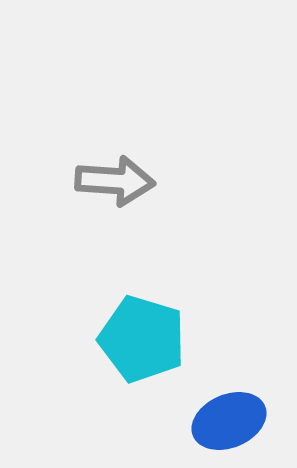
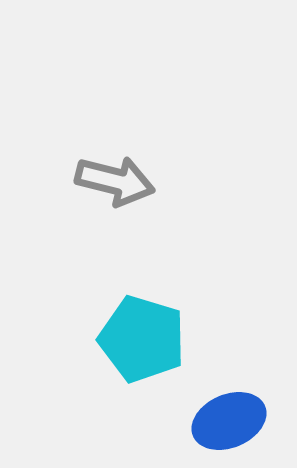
gray arrow: rotated 10 degrees clockwise
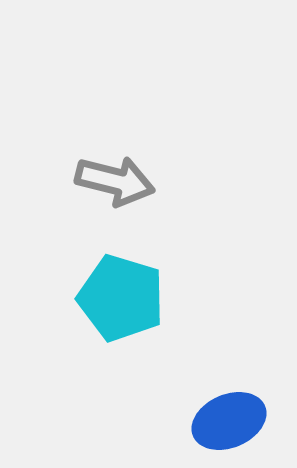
cyan pentagon: moved 21 px left, 41 px up
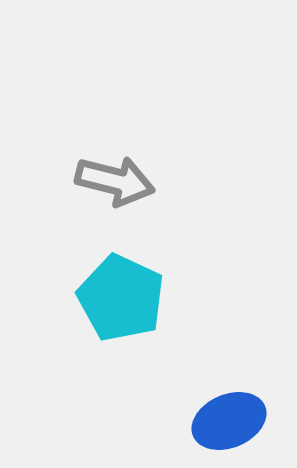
cyan pentagon: rotated 8 degrees clockwise
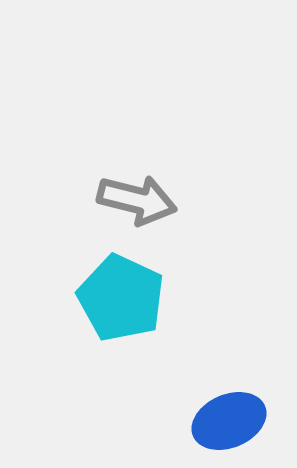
gray arrow: moved 22 px right, 19 px down
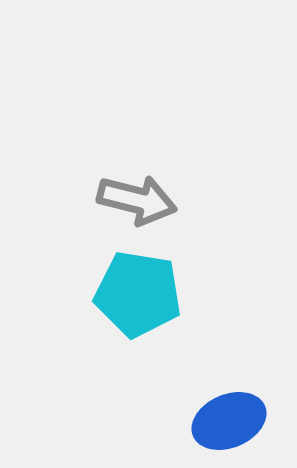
cyan pentagon: moved 17 px right, 4 px up; rotated 16 degrees counterclockwise
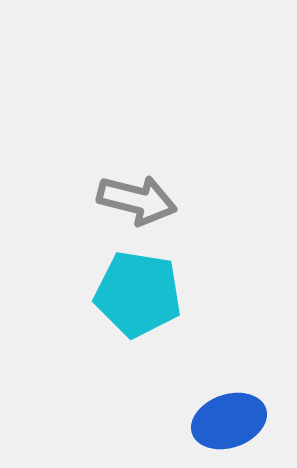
blue ellipse: rotated 4 degrees clockwise
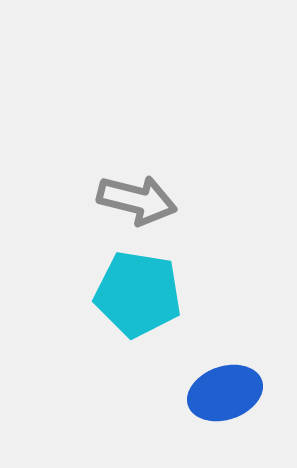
blue ellipse: moved 4 px left, 28 px up
